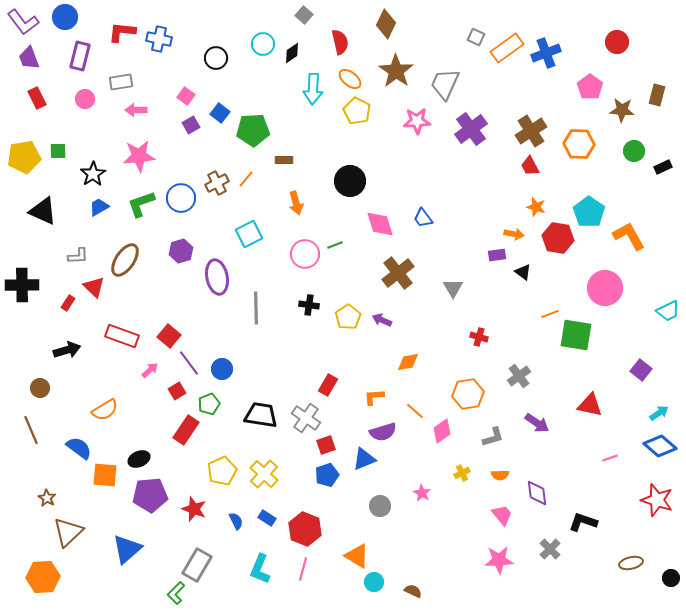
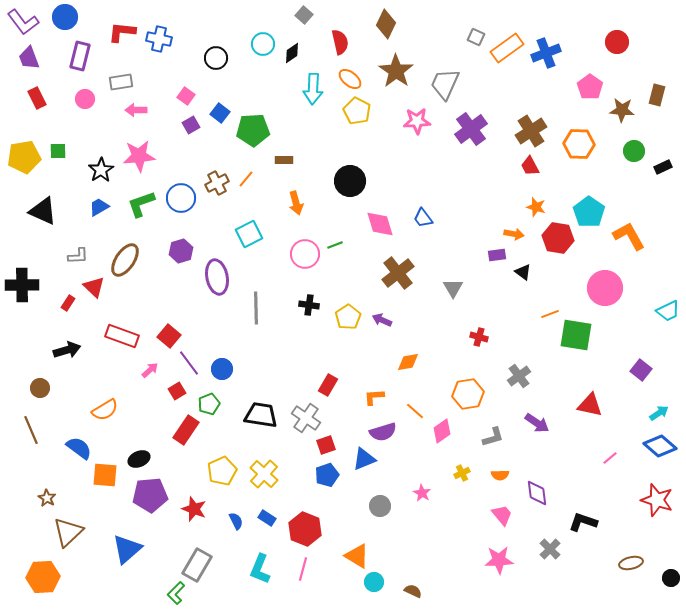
black star at (93, 174): moved 8 px right, 4 px up
pink line at (610, 458): rotated 21 degrees counterclockwise
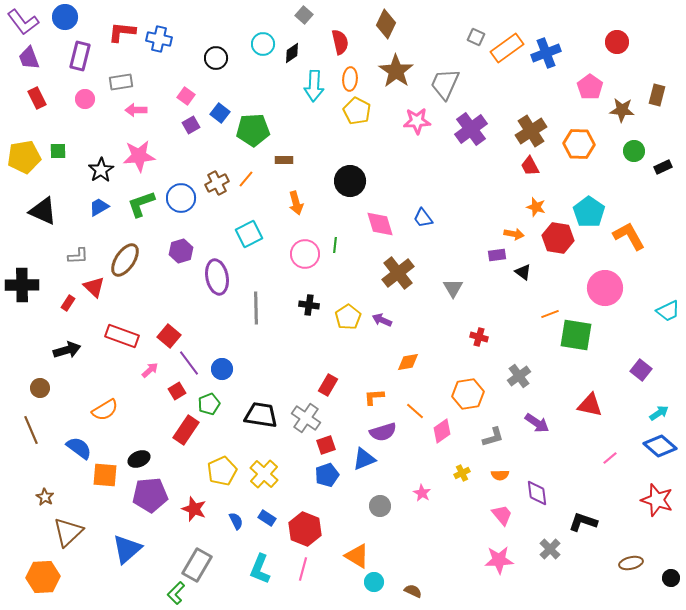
orange ellipse at (350, 79): rotated 55 degrees clockwise
cyan arrow at (313, 89): moved 1 px right, 3 px up
green line at (335, 245): rotated 63 degrees counterclockwise
brown star at (47, 498): moved 2 px left, 1 px up
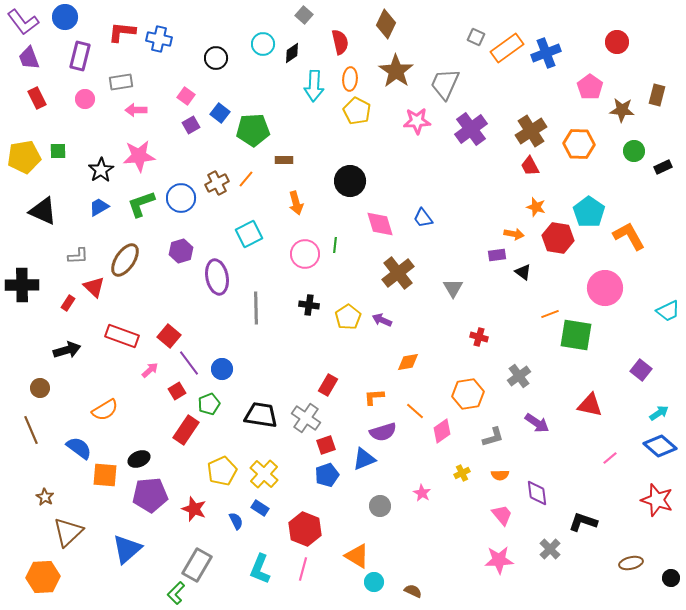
blue rectangle at (267, 518): moved 7 px left, 10 px up
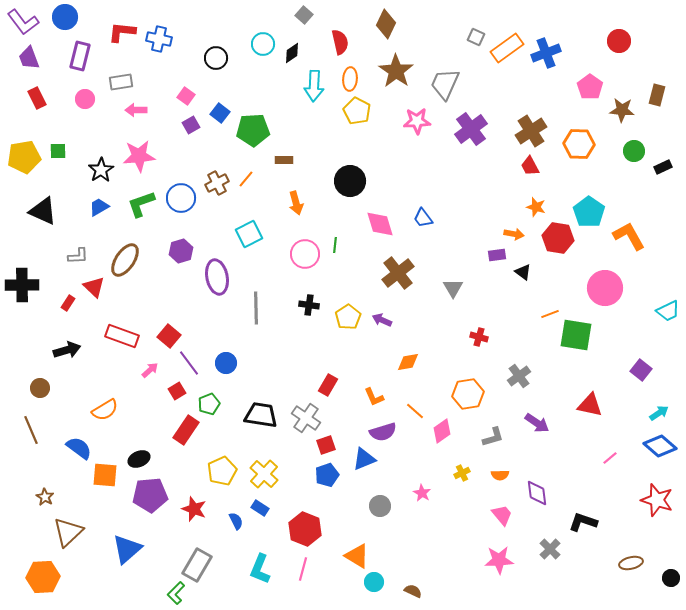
red circle at (617, 42): moved 2 px right, 1 px up
blue circle at (222, 369): moved 4 px right, 6 px up
orange L-shape at (374, 397): rotated 110 degrees counterclockwise
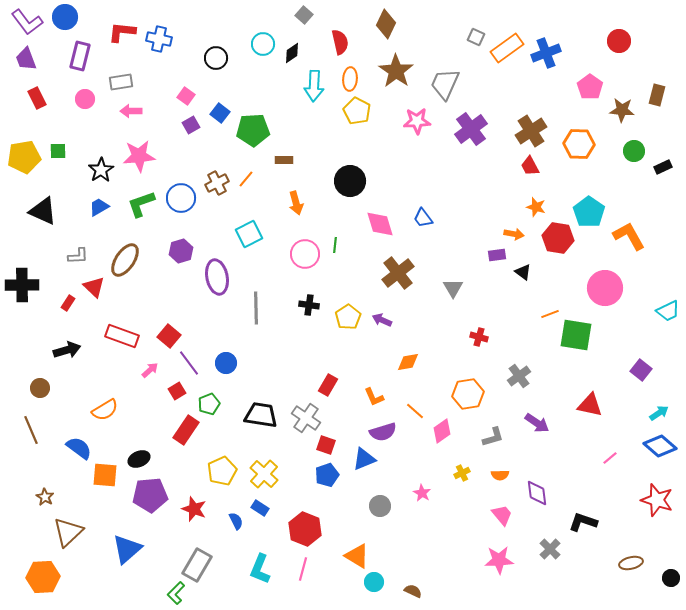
purple L-shape at (23, 22): moved 4 px right
purple trapezoid at (29, 58): moved 3 px left, 1 px down
pink arrow at (136, 110): moved 5 px left, 1 px down
red square at (326, 445): rotated 36 degrees clockwise
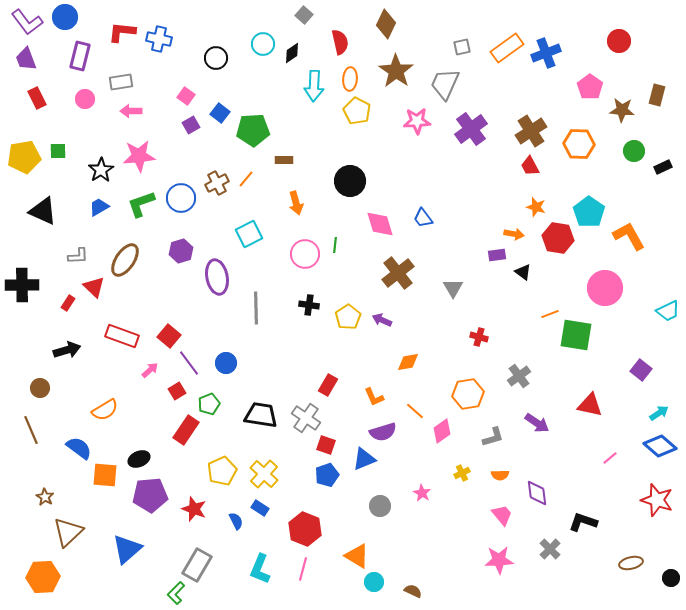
gray square at (476, 37): moved 14 px left, 10 px down; rotated 36 degrees counterclockwise
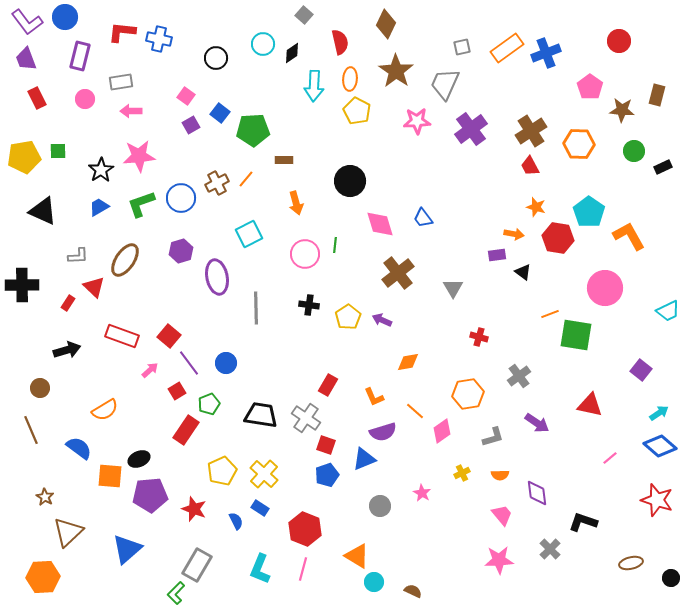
orange square at (105, 475): moved 5 px right, 1 px down
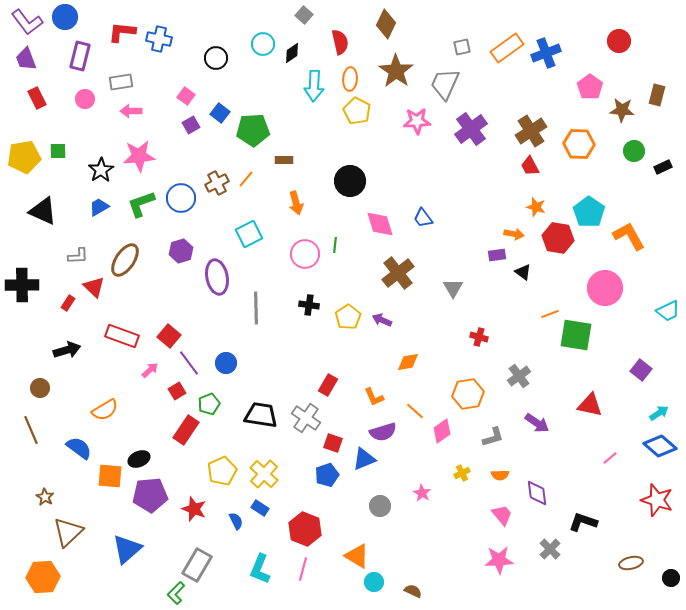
red square at (326, 445): moved 7 px right, 2 px up
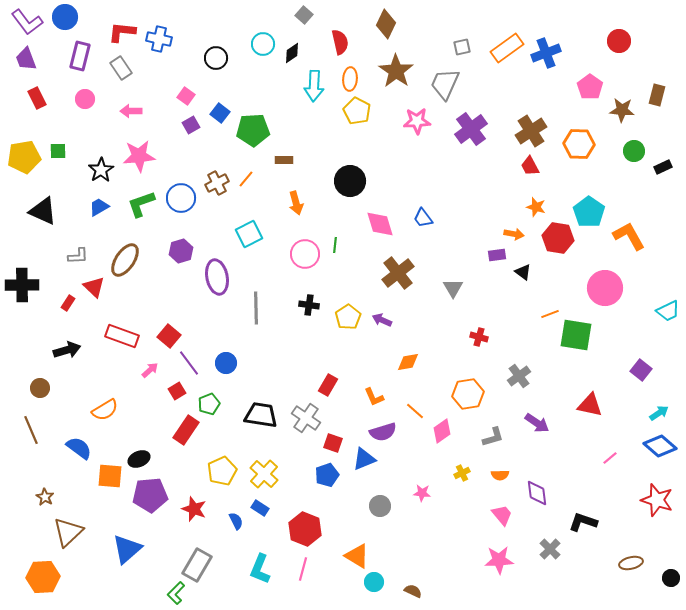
gray rectangle at (121, 82): moved 14 px up; rotated 65 degrees clockwise
pink star at (422, 493): rotated 24 degrees counterclockwise
